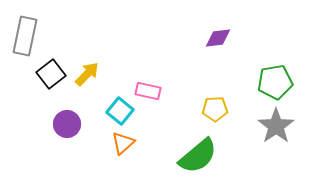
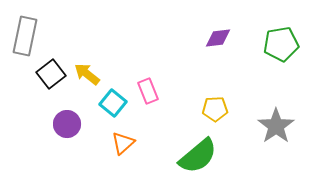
yellow arrow: rotated 96 degrees counterclockwise
green pentagon: moved 6 px right, 38 px up
pink rectangle: rotated 55 degrees clockwise
cyan square: moved 7 px left, 8 px up
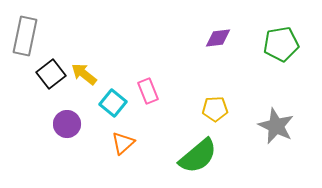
yellow arrow: moved 3 px left
gray star: rotated 12 degrees counterclockwise
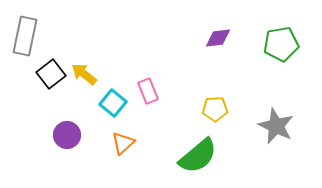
purple circle: moved 11 px down
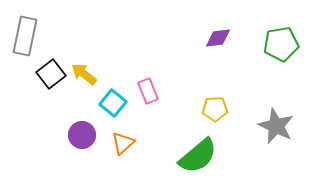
purple circle: moved 15 px right
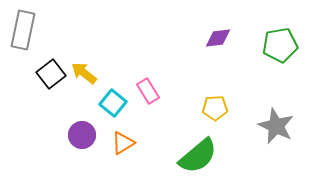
gray rectangle: moved 2 px left, 6 px up
green pentagon: moved 1 px left, 1 px down
yellow arrow: moved 1 px up
pink rectangle: rotated 10 degrees counterclockwise
yellow pentagon: moved 1 px up
orange triangle: rotated 10 degrees clockwise
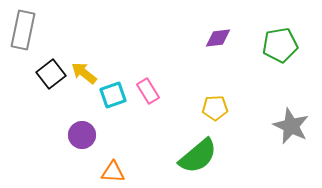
cyan square: moved 8 px up; rotated 32 degrees clockwise
gray star: moved 15 px right
orange triangle: moved 10 px left, 29 px down; rotated 35 degrees clockwise
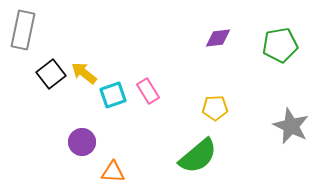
purple circle: moved 7 px down
